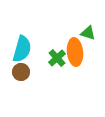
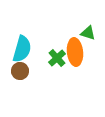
brown circle: moved 1 px left, 1 px up
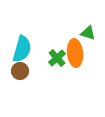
orange ellipse: moved 1 px down
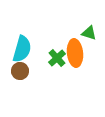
green triangle: moved 1 px right
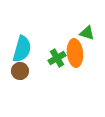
green triangle: moved 2 px left
green cross: rotated 12 degrees clockwise
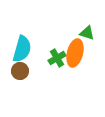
orange ellipse: rotated 20 degrees clockwise
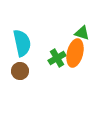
green triangle: moved 5 px left
cyan semicircle: moved 6 px up; rotated 28 degrees counterclockwise
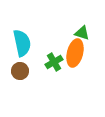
green cross: moved 3 px left, 4 px down
